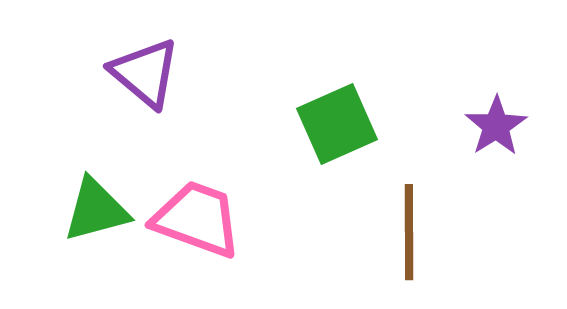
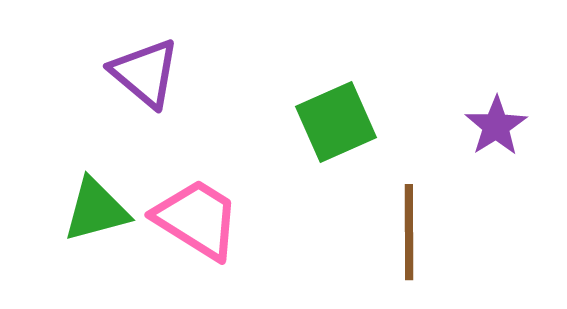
green square: moved 1 px left, 2 px up
pink trapezoid: rotated 12 degrees clockwise
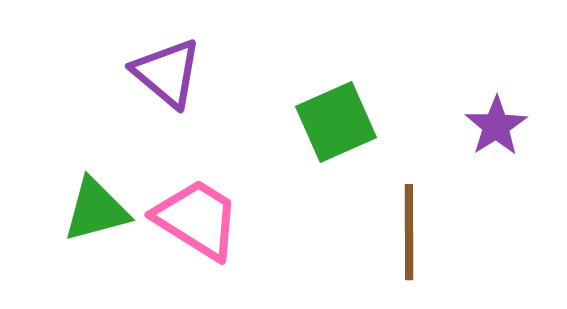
purple triangle: moved 22 px right
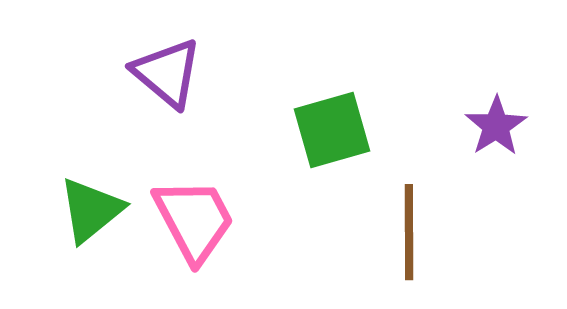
green square: moved 4 px left, 8 px down; rotated 8 degrees clockwise
green triangle: moved 5 px left; rotated 24 degrees counterclockwise
pink trapezoid: moved 3 px left, 1 px down; rotated 30 degrees clockwise
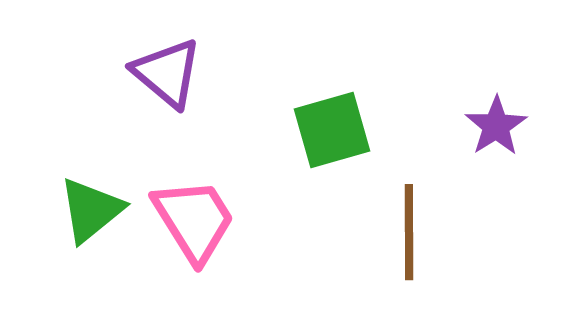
pink trapezoid: rotated 4 degrees counterclockwise
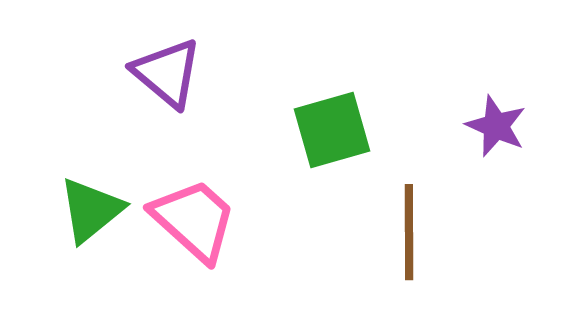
purple star: rotated 16 degrees counterclockwise
pink trapezoid: rotated 16 degrees counterclockwise
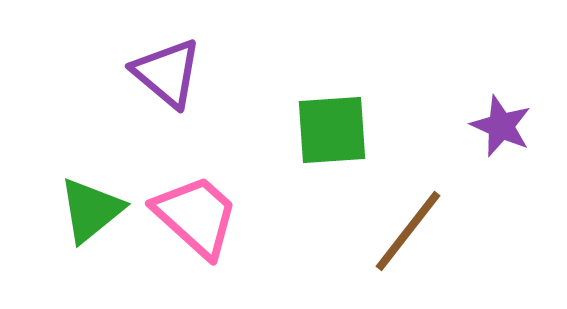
purple star: moved 5 px right
green square: rotated 12 degrees clockwise
pink trapezoid: moved 2 px right, 4 px up
brown line: moved 1 px left, 1 px up; rotated 38 degrees clockwise
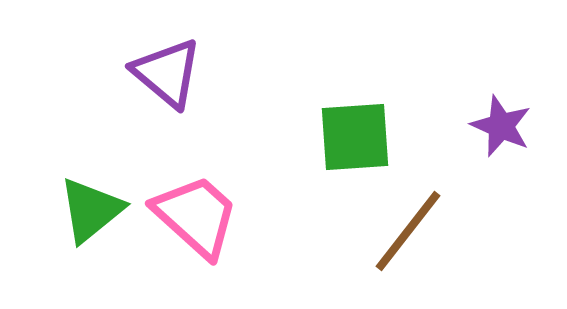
green square: moved 23 px right, 7 px down
